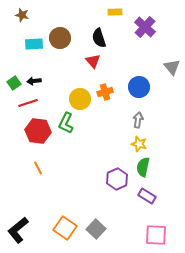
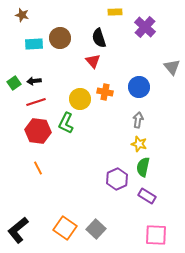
orange cross: rotated 28 degrees clockwise
red line: moved 8 px right, 1 px up
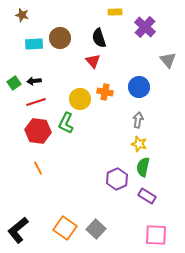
gray triangle: moved 4 px left, 7 px up
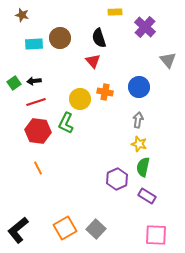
orange square: rotated 25 degrees clockwise
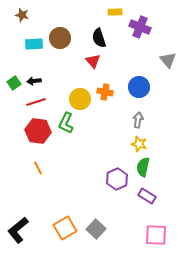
purple cross: moved 5 px left; rotated 20 degrees counterclockwise
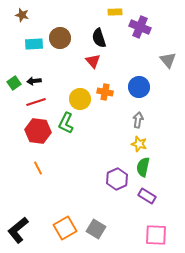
gray square: rotated 12 degrees counterclockwise
